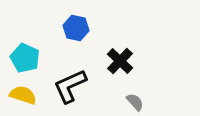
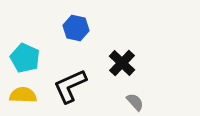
black cross: moved 2 px right, 2 px down
yellow semicircle: rotated 16 degrees counterclockwise
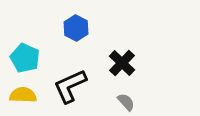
blue hexagon: rotated 15 degrees clockwise
gray semicircle: moved 9 px left
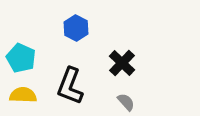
cyan pentagon: moved 4 px left
black L-shape: rotated 45 degrees counterclockwise
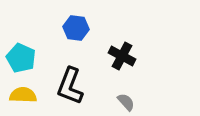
blue hexagon: rotated 20 degrees counterclockwise
black cross: moved 7 px up; rotated 16 degrees counterclockwise
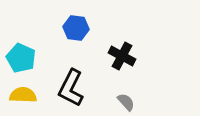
black L-shape: moved 1 px right, 2 px down; rotated 6 degrees clockwise
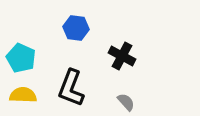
black L-shape: rotated 6 degrees counterclockwise
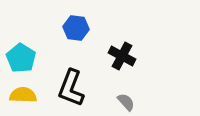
cyan pentagon: rotated 8 degrees clockwise
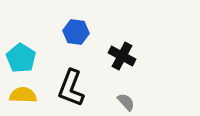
blue hexagon: moved 4 px down
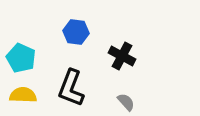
cyan pentagon: rotated 8 degrees counterclockwise
